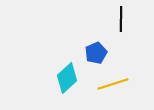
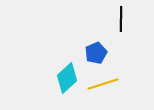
yellow line: moved 10 px left
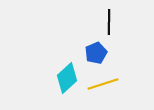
black line: moved 12 px left, 3 px down
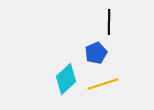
cyan diamond: moved 1 px left, 1 px down
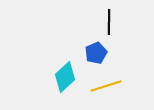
cyan diamond: moved 1 px left, 2 px up
yellow line: moved 3 px right, 2 px down
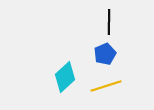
blue pentagon: moved 9 px right, 1 px down
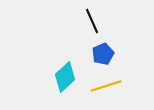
black line: moved 17 px left, 1 px up; rotated 25 degrees counterclockwise
blue pentagon: moved 2 px left
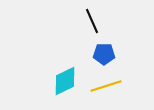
blue pentagon: moved 1 px right; rotated 25 degrees clockwise
cyan diamond: moved 4 px down; rotated 16 degrees clockwise
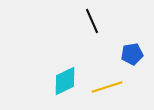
blue pentagon: moved 28 px right; rotated 10 degrees counterclockwise
yellow line: moved 1 px right, 1 px down
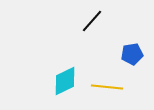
black line: rotated 65 degrees clockwise
yellow line: rotated 24 degrees clockwise
